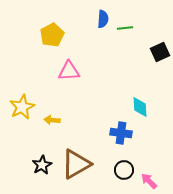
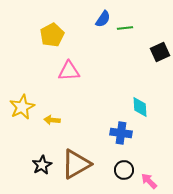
blue semicircle: rotated 30 degrees clockwise
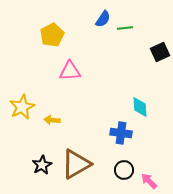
pink triangle: moved 1 px right
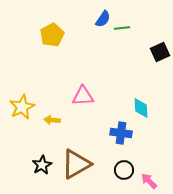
green line: moved 3 px left
pink triangle: moved 13 px right, 25 px down
cyan diamond: moved 1 px right, 1 px down
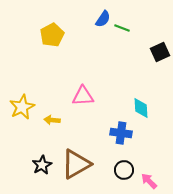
green line: rotated 28 degrees clockwise
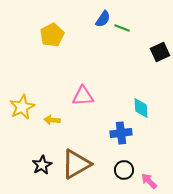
blue cross: rotated 15 degrees counterclockwise
